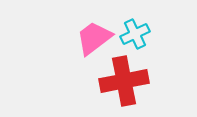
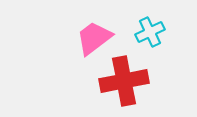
cyan cross: moved 15 px right, 2 px up
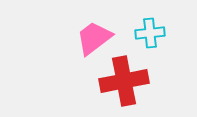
cyan cross: moved 1 px down; rotated 20 degrees clockwise
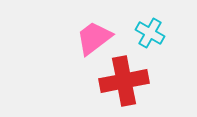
cyan cross: rotated 36 degrees clockwise
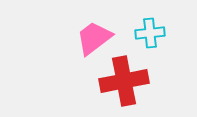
cyan cross: rotated 36 degrees counterclockwise
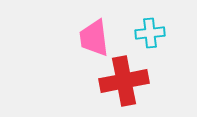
pink trapezoid: rotated 60 degrees counterclockwise
